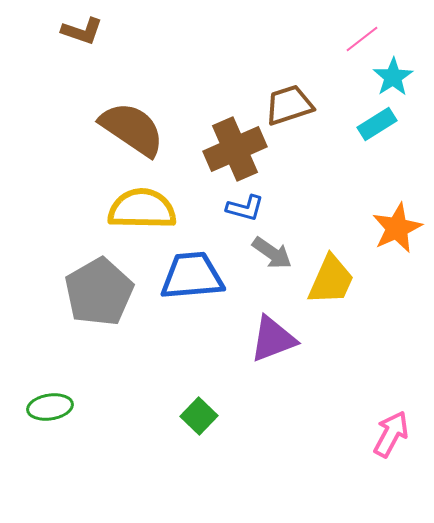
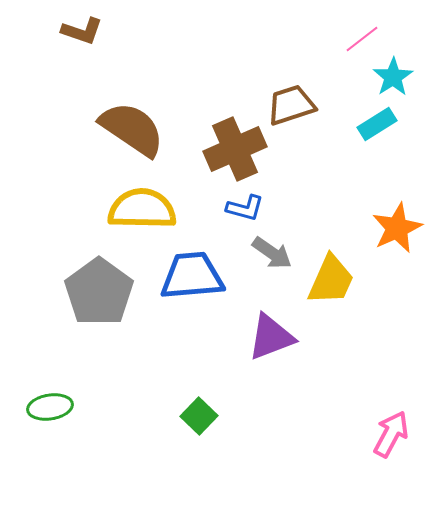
brown trapezoid: moved 2 px right
gray pentagon: rotated 6 degrees counterclockwise
purple triangle: moved 2 px left, 2 px up
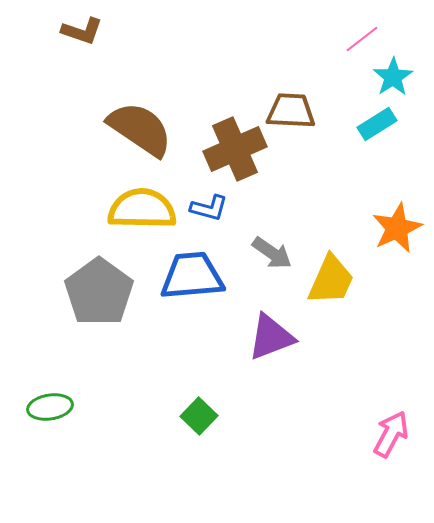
brown trapezoid: moved 6 px down; rotated 21 degrees clockwise
brown semicircle: moved 8 px right
blue L-shape: moved 36 px left
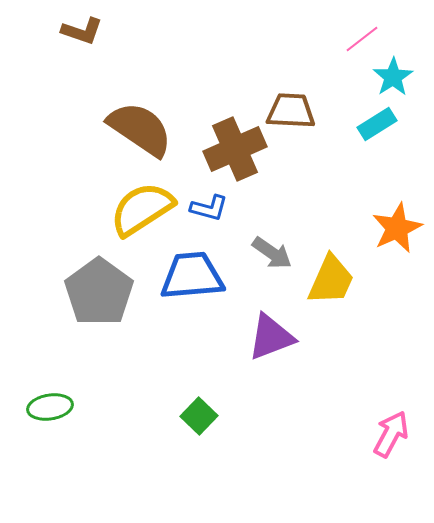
yellow semicircle: rotated 34 degrees counterclockwise
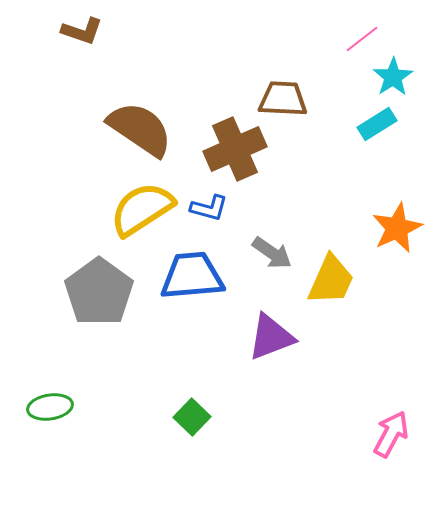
brown trapezoid: moved 8 px left, 12 px up
green square: moved 7 px left, 1 px down
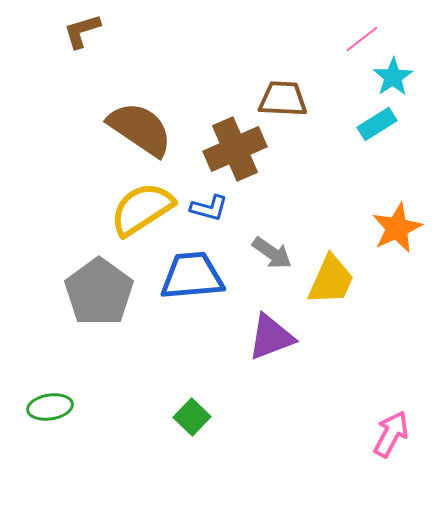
brown L-shape: rotated 144 degrees clockwise
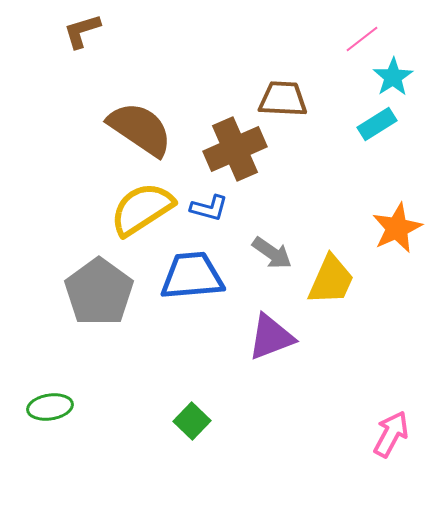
green square: moved 4 px down
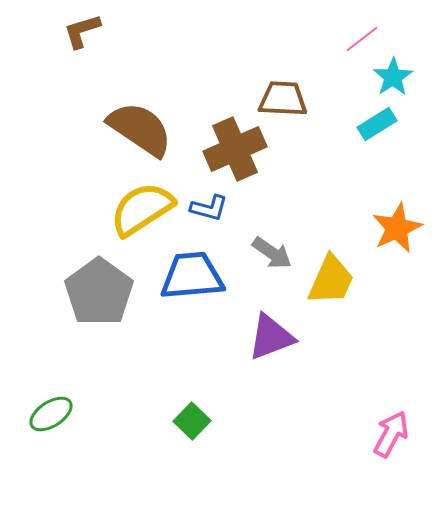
green ellipse: moved 1 px right, 7 px down; rotated 24 degrees counterclockwise
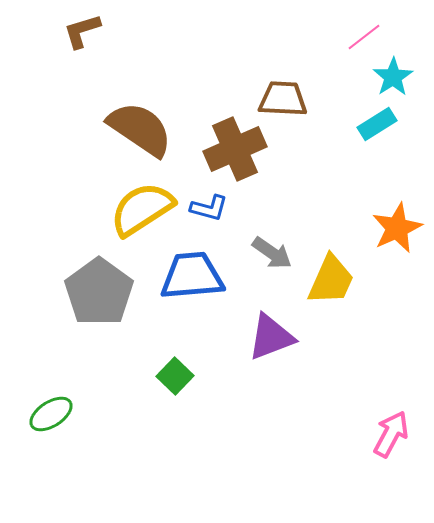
pink line: moved 2 px right, 2 px up
green square: moved 17 px left, 45 px up
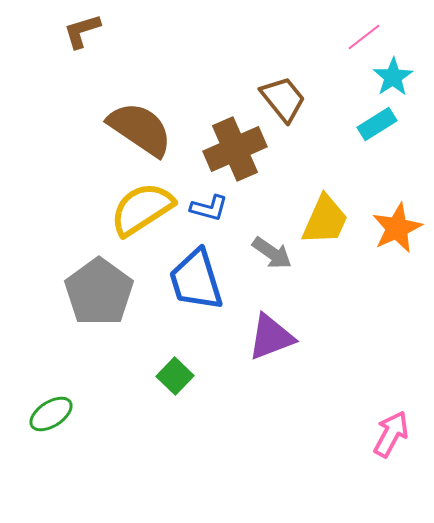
brown trapezoid: rotated 48 degrees clockwise
blue trapezoid: moved 4 px right, 4 px down; rotated 102 degrees counterclockwise
yellow trapezoid: moved 6 px left, 60 px up
